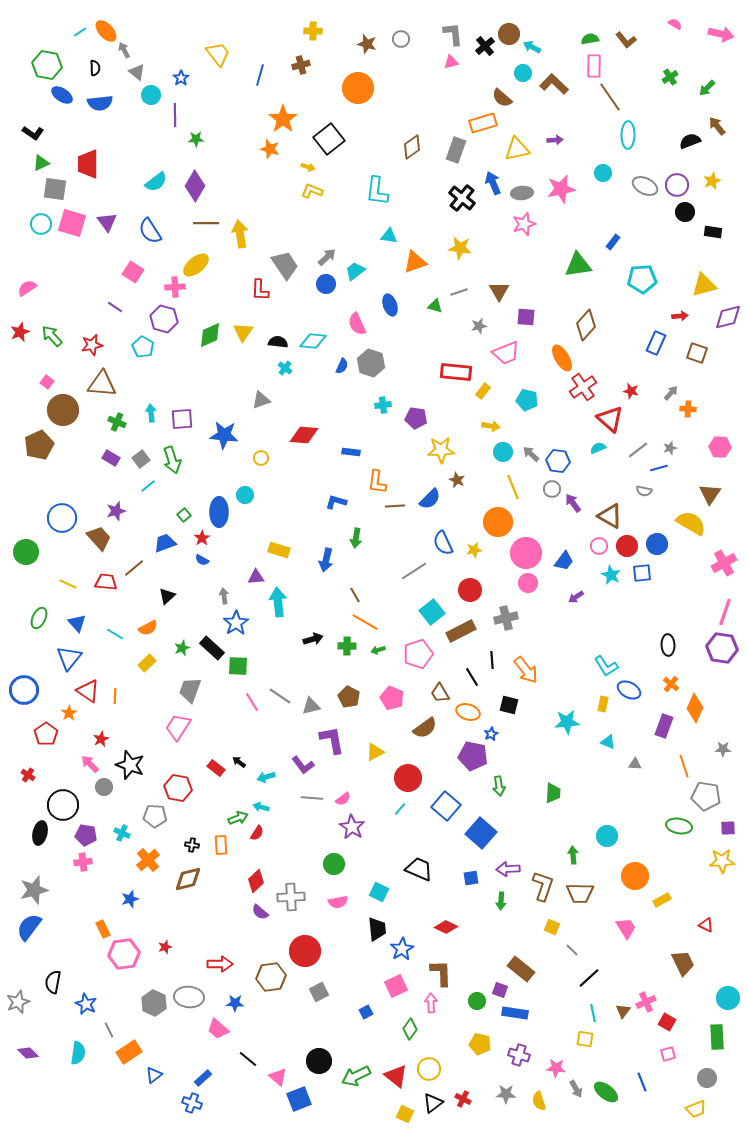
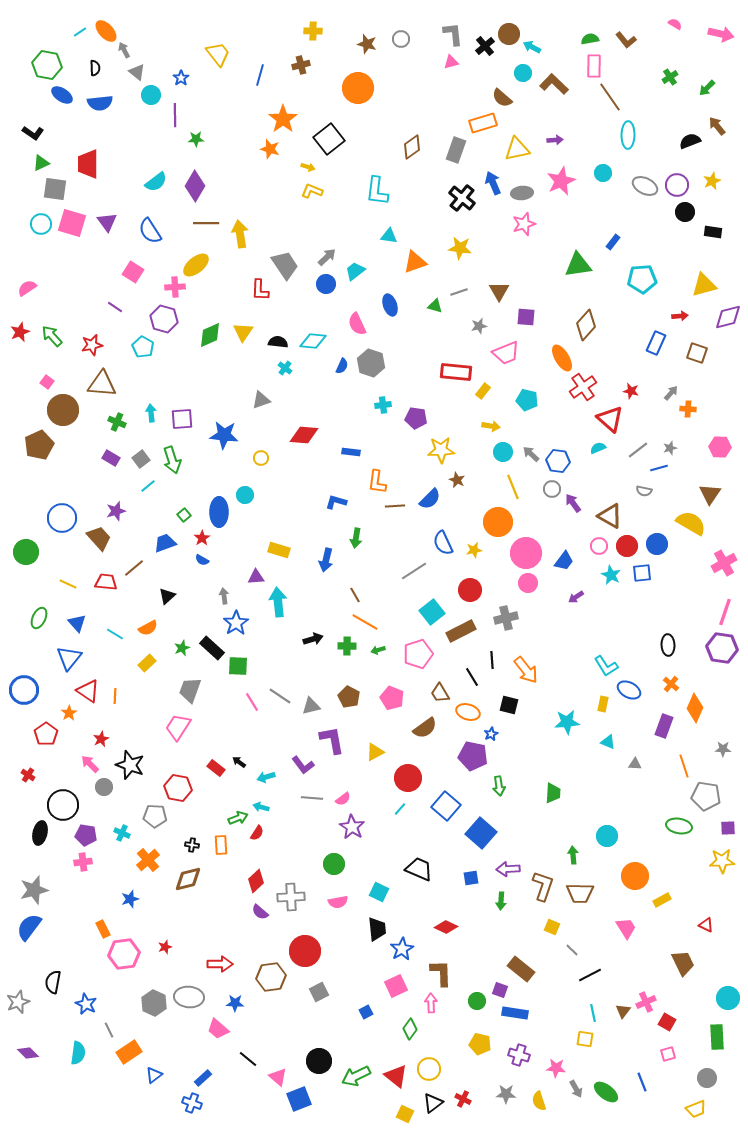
pink star at (561, 189): moved 8 px up; rotated 12 degrees counterclockwise
black line at (589, 978): moved 1 px right, 3 px up; rotated 15 degrees clockwise
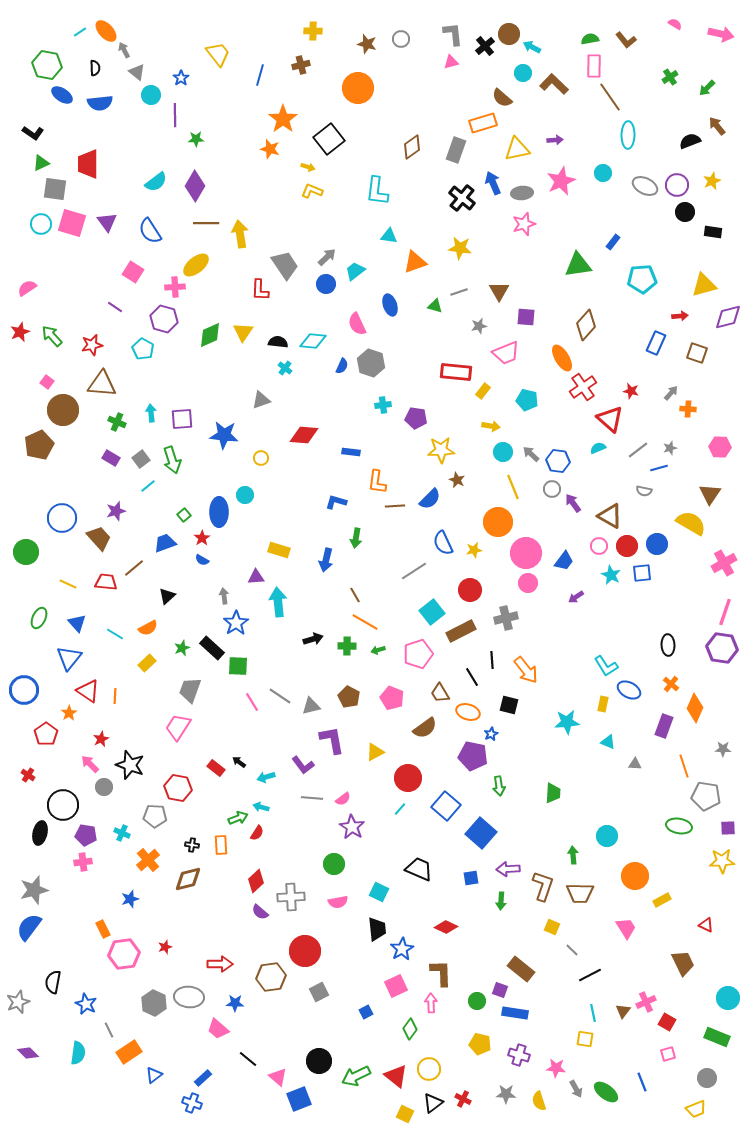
cyan pentagon at (143, 347): moved 2 px down
green rectangle at (717, 1037): rotated 65 degrees counterclockwise
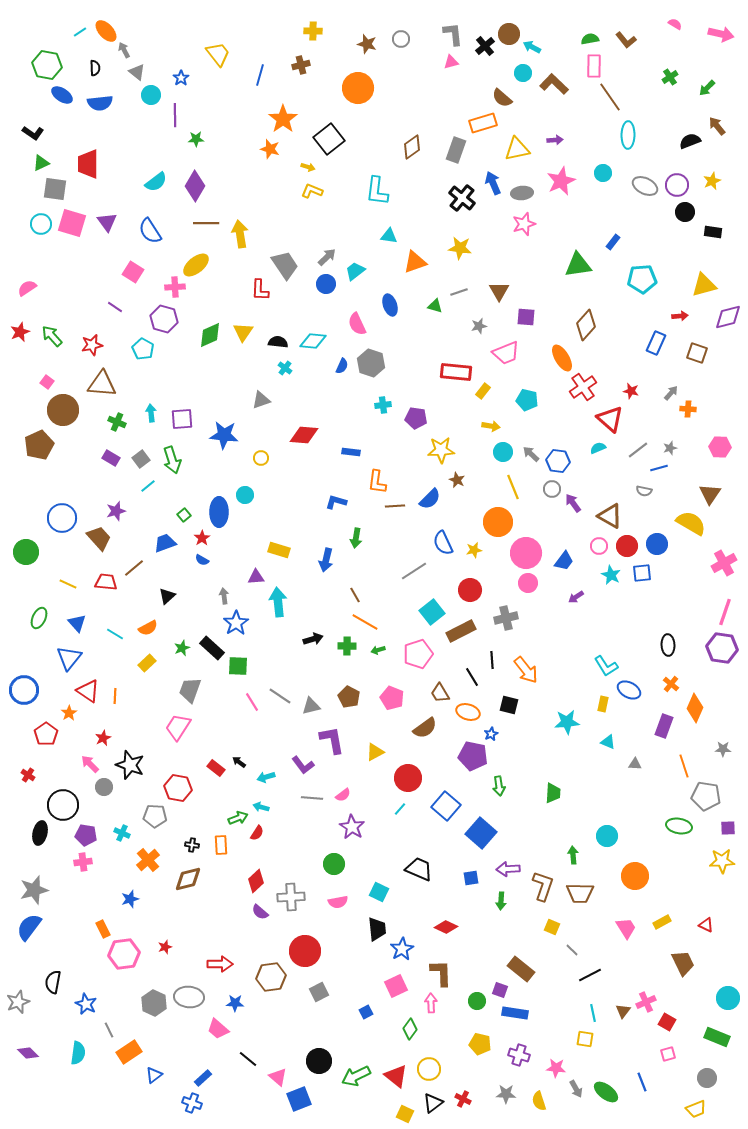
red star at (101, 739): moved 2 px right, 1 px up
pink semicircle at (343, 799): moved 4 px up
yellow rectangle at (662, 900): moved 22 px down
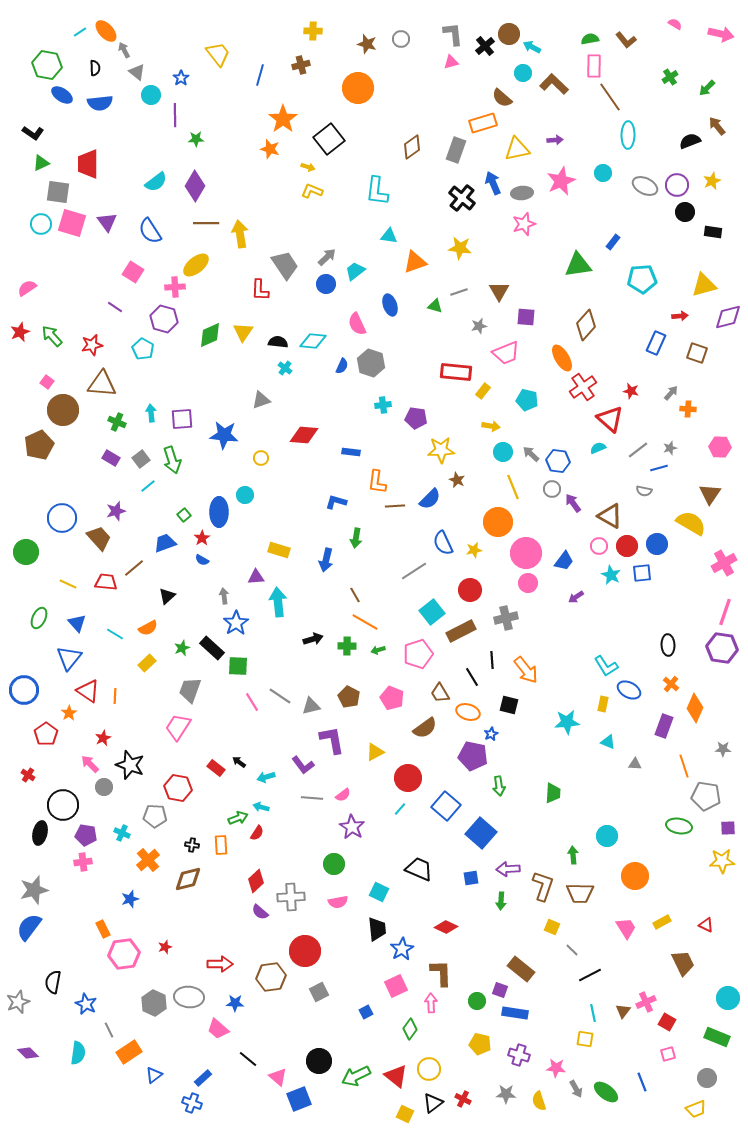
gray square at (55, 189): moved 3 px right, 3 px down
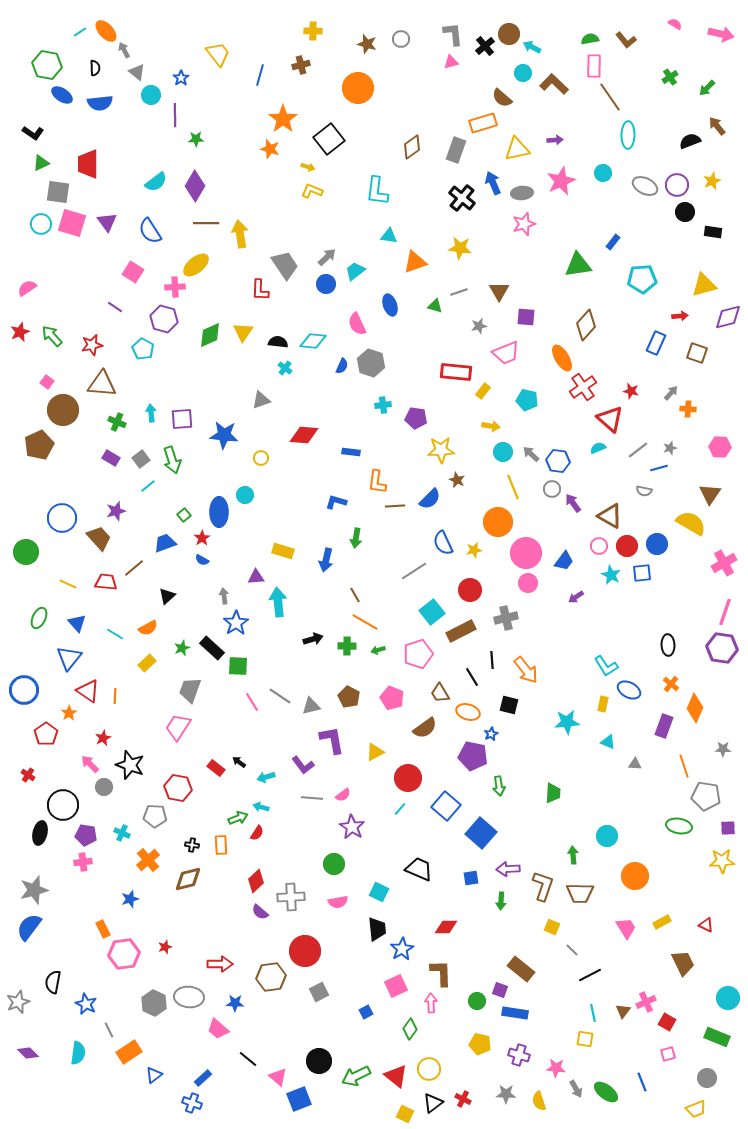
yellow rectangle at (279, 550): moved 4 px right, 1 px down
red diamond at (446, 927): rotated 25 degrees counterclockwise
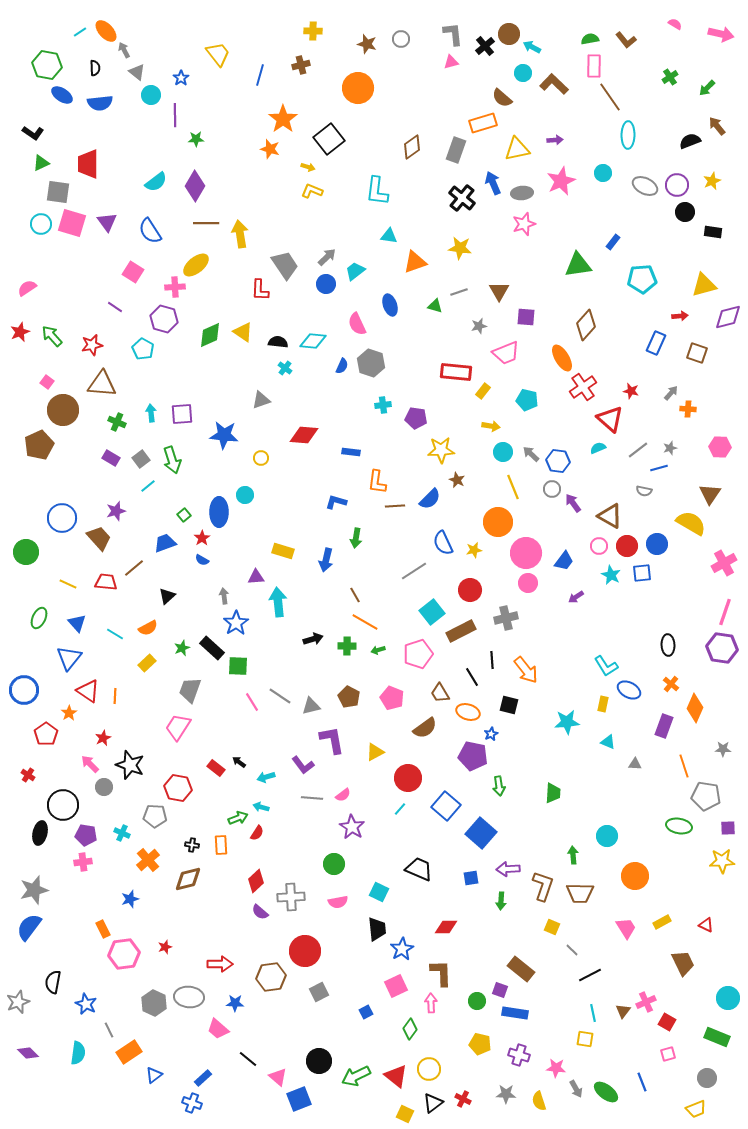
yellow triangle at (243, 332): rotated 30 degrees counterclockwise
purple square at (182, 419): moved 5 px up
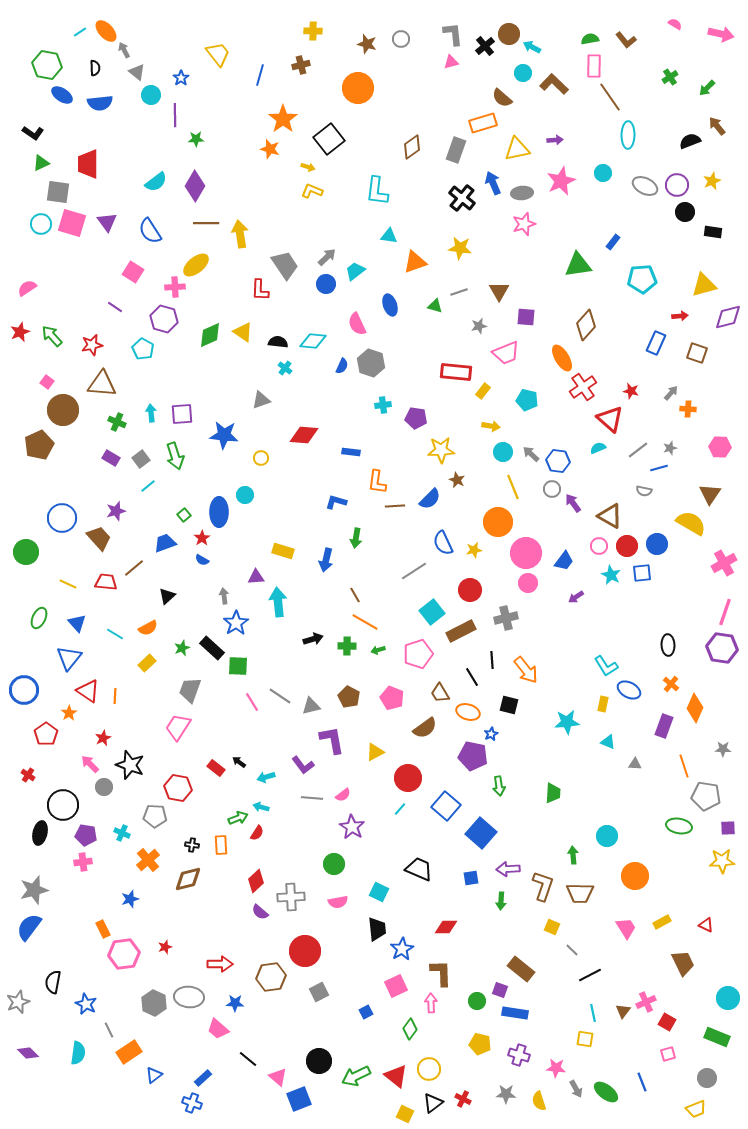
green arrow at (172, 460): moved 3 px right, 4 px up
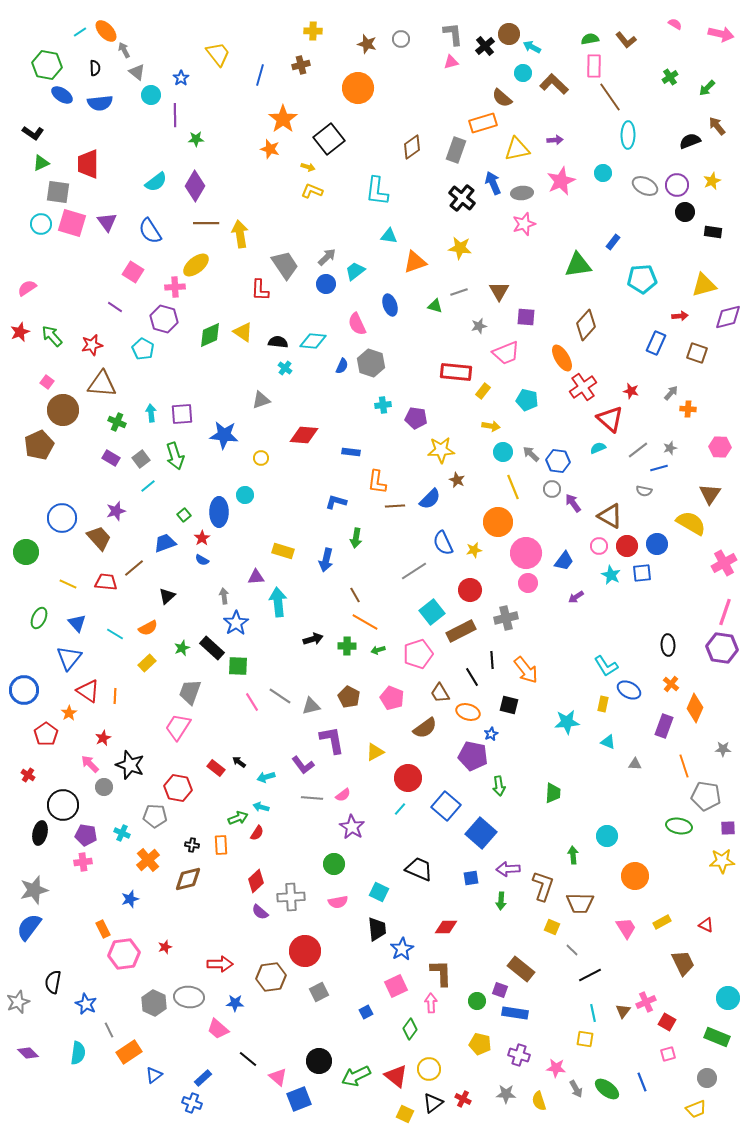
gray trapezoid at (190, 690): moved 2 px down
brown trapezoid at (580, 893): moved 10 px down
green ellipse at (606, 1092): moved 1 px right, 3 px up
